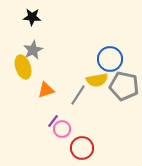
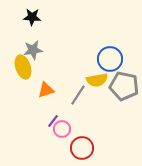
gray star: rotated 18 degrees clockwise
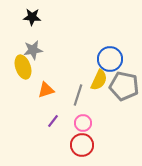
yellow semicircle: moved 2 px right; rotated 55 degrees counterclockwise
gray line: rotated 15 degrees counterclockwise
pink circle: moved 21 px right, 6 px up
red circle: moved 3 px up
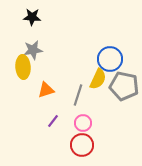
yellow ellipse: rotated 15 degrees clockwise
yellow semicircle: moved 1 px left, 1 px up
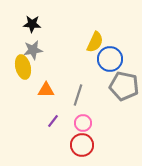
black star: moved 7 px down
yellow ellipse: rotated 10 degrees counterclockwise
yellow semicircle: moved 3 px left, 37 px up
orange triangle: rotated 18 degrees clockwise
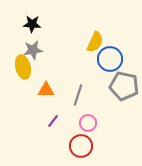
pink circle: moved 5 px right
red circle: moved 1 px left, 1 px down
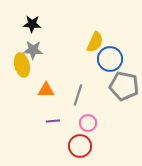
gray star: rotated 12 degrees clockwise
yellow ellipse: moved 1 px left, 2 px up
purple line: rotated 48 degrees clockwise
red circle: moved 1 px left
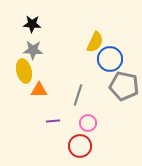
yellow ellipse: moved 2 px right, 6 px down
orange triangle: moved 7 px left
